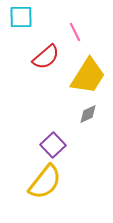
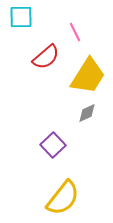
gray diamond: moved 1 px left, 1 px up
yellow semicircle: moved 18 px right, 16 px down
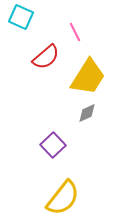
cyan square: rotated 25 degrees clockwise
yellow trapezoid: moved 1 px down
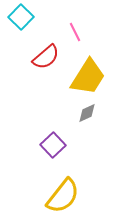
cyan square: rotated 20 degrees clockwise
yellow semicircle: moved 2 px up
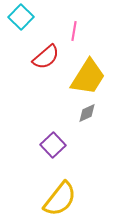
pink line: moved 1 px left, 1 px up; rotated 36 degrees clockwise
yellow semicircle: moved 3 px left, 3 px down
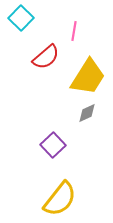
cyan square: moved 1 px down
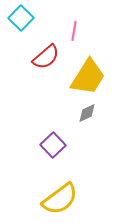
yellow semicircle: rotated 15 degrees clockwise
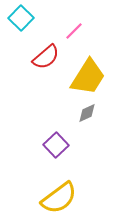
pink line: rotated 36 degrees clockwise
purple square: moved 3 px right
yellow semicircle: moved 1 px left, 1 px up
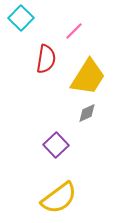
red semicircle: moved 2 px down; rotated 40 degrees counterclockwise
